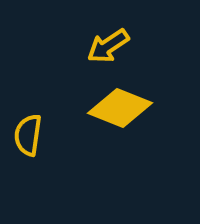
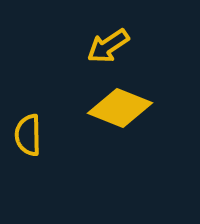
yellow semicircle: rotated 9 degrees counterclockwise
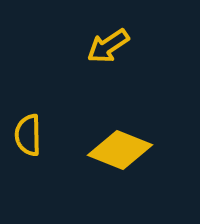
yellow diamond: moved 42 px down
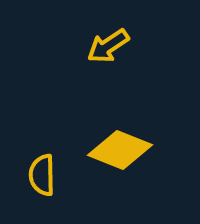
yellow semicircle: moved 14 px right, 40 px down
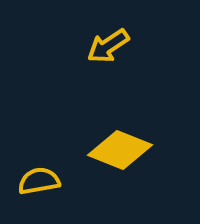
yellow semicircle: moved 3 px left, 6 px down; rotated 81 degrees clockwise
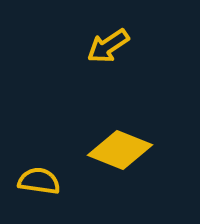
yellow semicircle: rotated 18 degrees clockwise
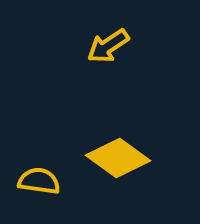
yellow diamond: moved 2 px left, 8 px down; rotated 14 degrees clockwise
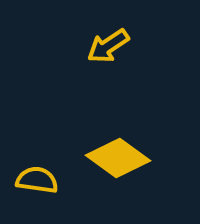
yellow semicircle: moved 2 px left, 1 px up
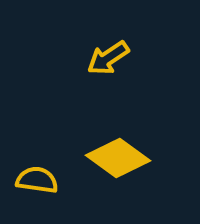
yellow arrow: moved 12 px down
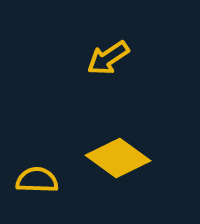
yellow semicircle: rotated 6 degrees counterclockwise
